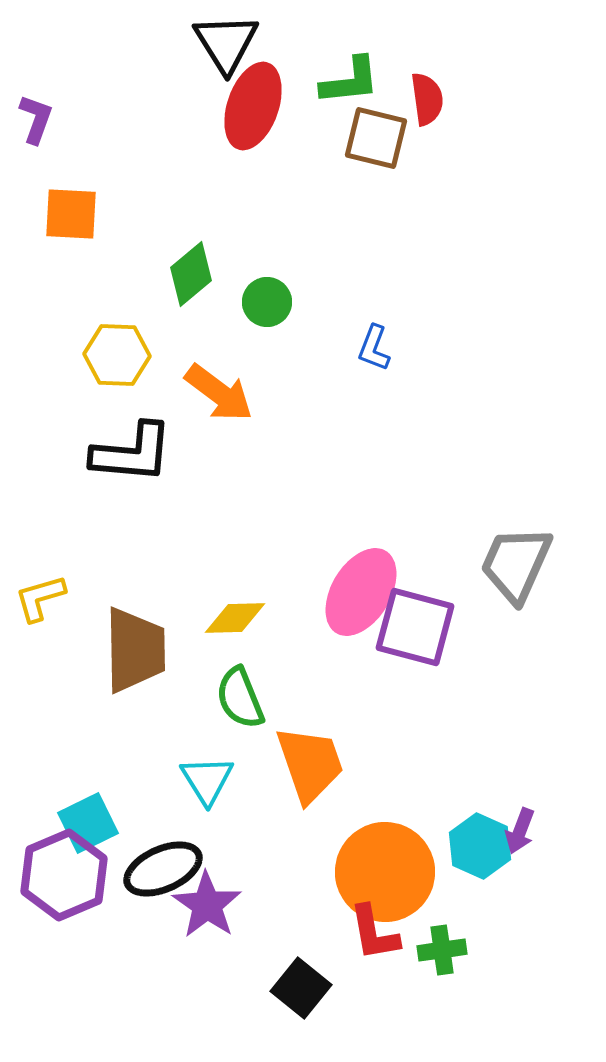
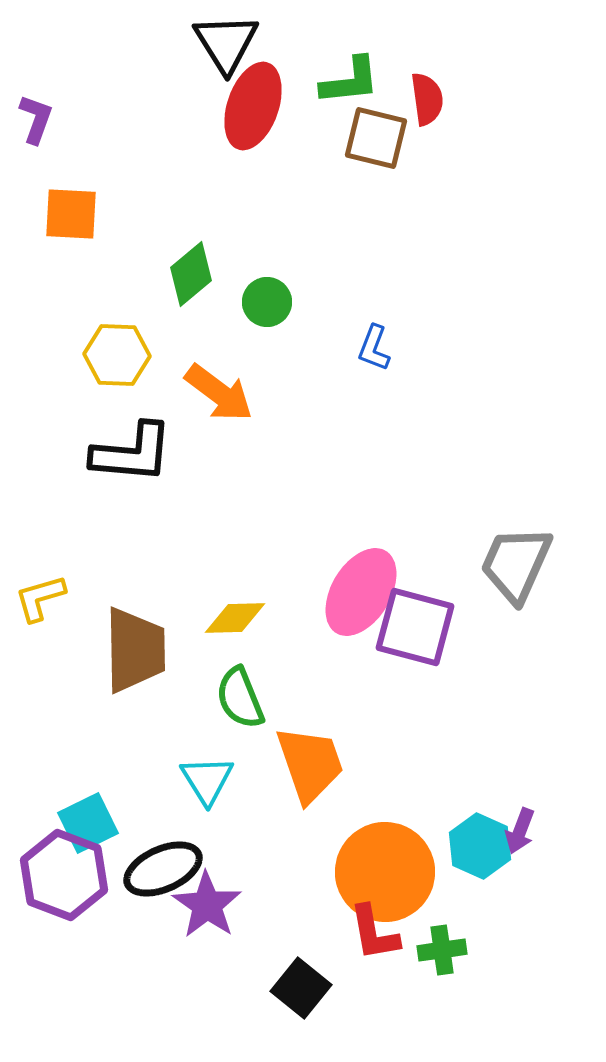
purple hexagon: rotated 16 degrees counterclockwise
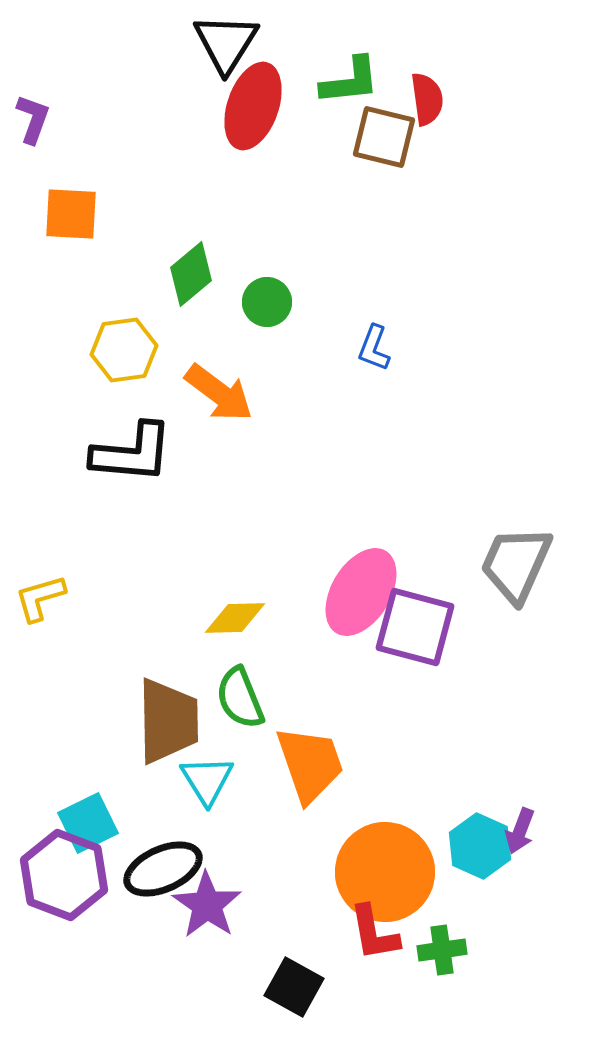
black triangle: rotated 4 degrees clockwise
purple L-shape: moved 3 px left
brown square: moved 8 px right, 1 px up
yellow hexagon: moved 7 px right, 5 px up; rotated 10 degrees counterclockwise
brown trapezoid: moved 33 px right, 71 px down
black square: moved 7 px left, 1 px up; rotated 10 degrees counterclockwise
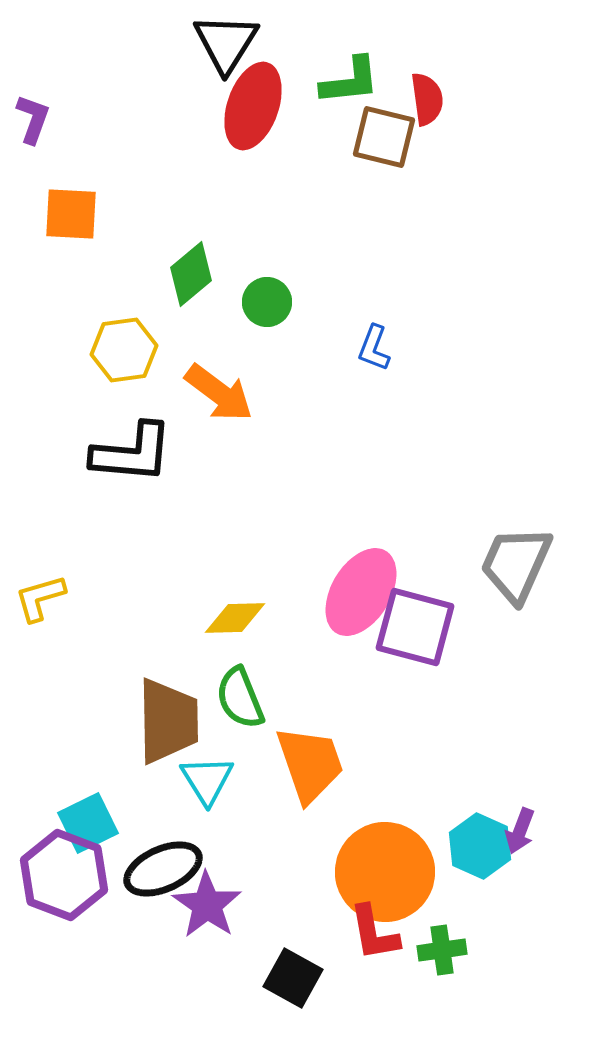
black square: moved 1 px left, 9 px up
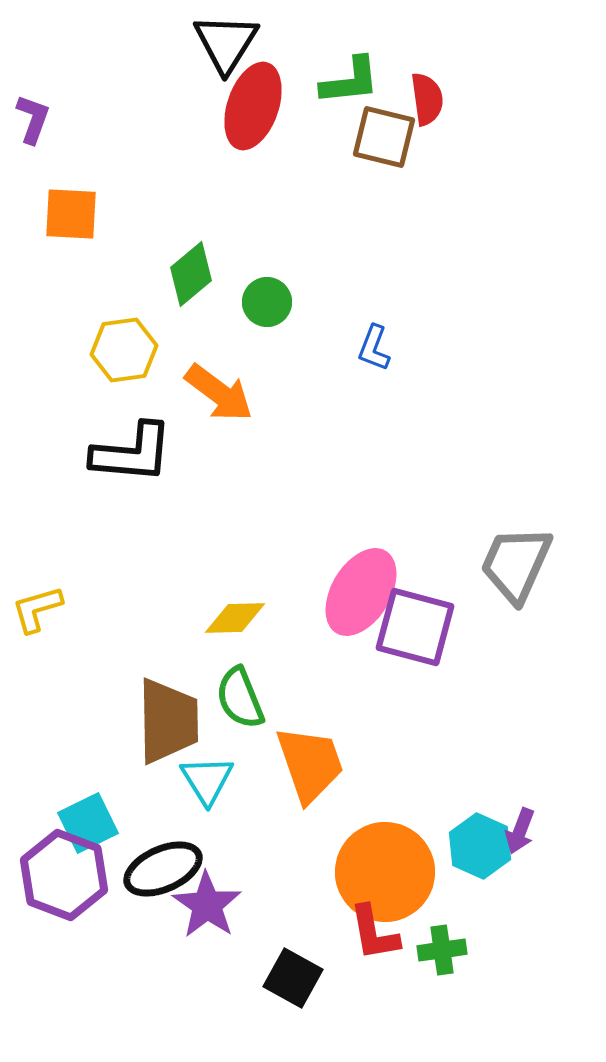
yellow L-shape: moved 3 px left, 11 px down
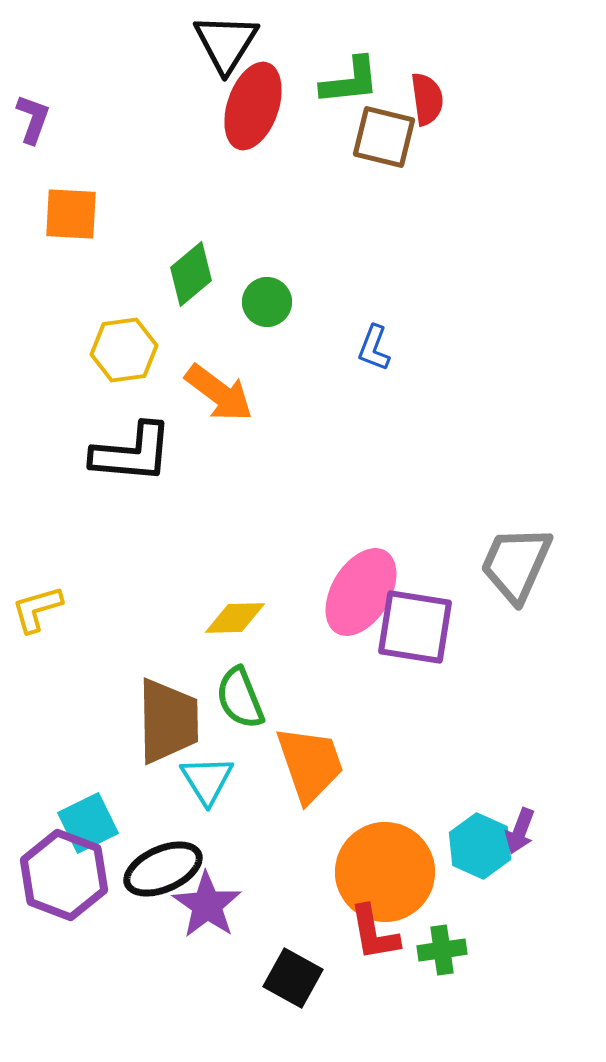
purple square: rotated 6 degrees counterclockwise
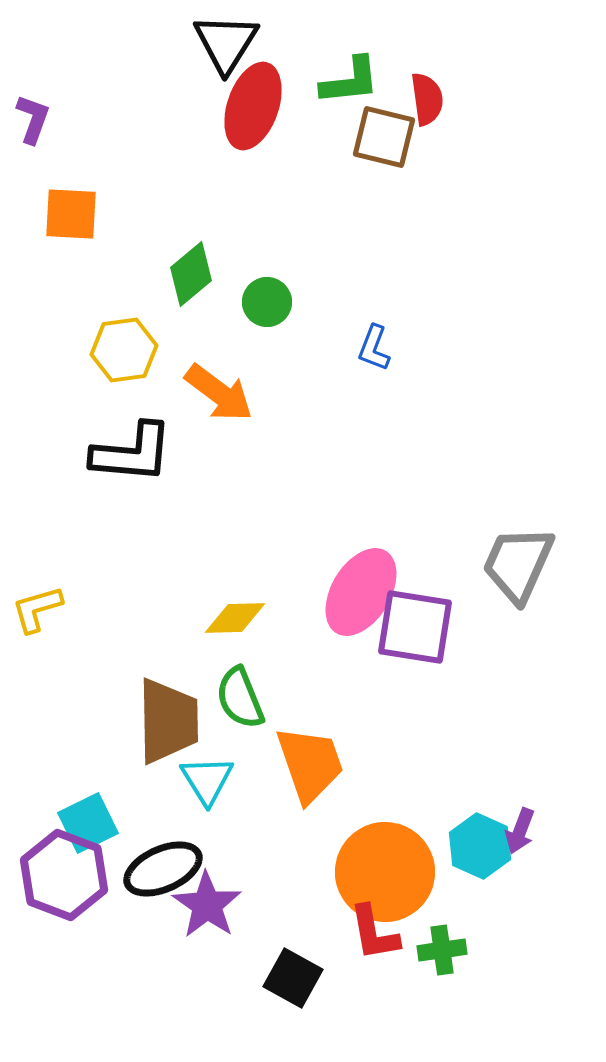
gray trapezoid: moved 2 px right
